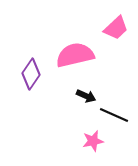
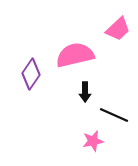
pink trapezoid: moved 2 px right, 1 px down
black arrow: moved 1 px left, 4 px up; rotated 66 degrees clockwise
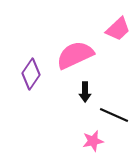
pink semicircle: rotated 12 degrees counterclockwise
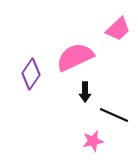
pink semicircle: moved 2 px down
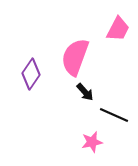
pink trapezoid: rotated 20 degrees counterclockwise
pink semicircle: rotated 45 degrees counterclockwise
black arrow: rotated 42 degrees counterclockwise
pink star: moved 1 px left, 1 px down
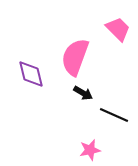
pink trapezoid: rotated 72 degrees counterclockwise
purple diamond: rotated 48 degrees counterclockwise
black arrow: moved 2 px left, 1 px down; rotated 18 degrees counterclockwise
pink star: moved 2 px left, 8 px down
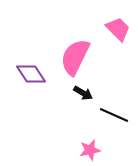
pink semicircle: rotated 6 degrees clockwise
purple diamond: rotated 20 degrees counterclockwise
